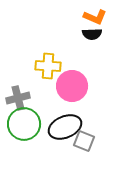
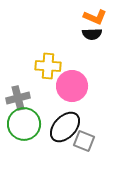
black ellipse: rotated 24 degrees counterclockwise
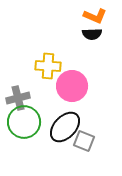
orange L-shape: moved 1 px up
green circle: moved 2 px up
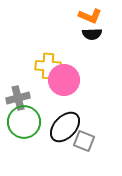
orange L-shape: moved 5 px left
pink circle: moved 8 px left, 6 px up
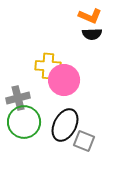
black ellipse: moved 2 px up; rotated 16 degrees counterclockwise
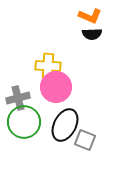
pink circle: moved 8 px left, 7 px down
gray square: moved 1 px right, 1 px up
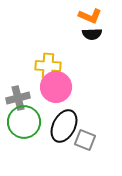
black ellipse: moved 1 px left, 1 px down
